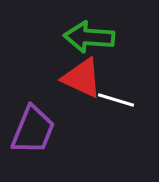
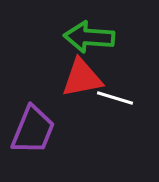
red triangle: rotated 36 degrees counterclockwise
white line: moved 1 px left, 2 px up
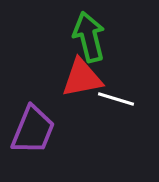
green arrow: rotated 72 degrees clockwise
white line: moved 1 px right, 1 px down
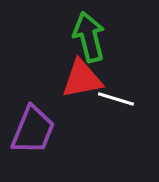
red triangle: moved 1 px down
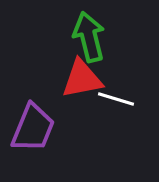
purple trapezoid: moved 2 px up
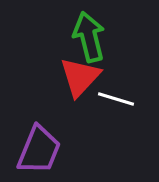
red triangle: moved 2 px left, 2 px up; rotated 36 degrees counterclockwise
purple trapezoid: moved 6 px right, 22 px down
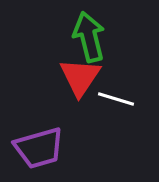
red triangle: rotated 9 degrees counterclockwise
purple trapezoid: moved 2 px up; rotated 52 degrees clockwise
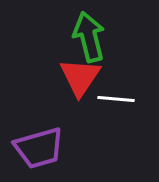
white line: rotated 12 degrees counterclockwise
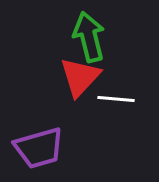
red triangle: rotated 9 degrees clockwise
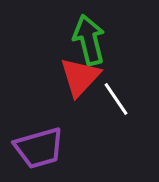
green arrow: moved 3 px down
white line: rotated 51 degrees clockwise
